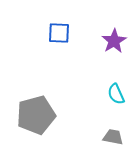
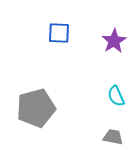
cyan semicircle: moved 2 px down
gray pentagon: moved 7 px up
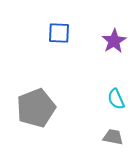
cyan semicircle: moved 3 px down
gray pentagon: rotated 6 degrees counterclockwise
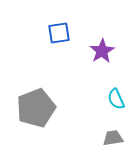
blue square: rotated 10 degrees counterclockwise
purple star: moved 12 px left, 10 px down
gray trapezoid: moved 1 px down; rotated 20 degrees counterclockwise
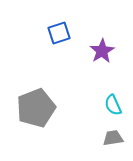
blue square: rotated 10 degrees counterclockwise
cyan semicircle: moved 3 px left, 6 px down
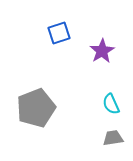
cyan semicircle: moved 2 px left, 1 px up
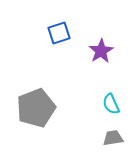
purple star: moved 1 px left
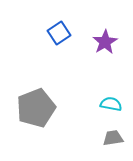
blue square: rotated 15 degrees counterclockwise
purple star: moved 4 px right, 9 px up
cyan semicircle: rotated 125 degrees clockwise
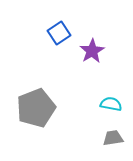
purple star: moved 13 px left, 9 px down
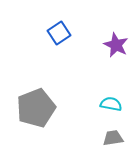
purple star: moved 24 px right, 6 px up; rotated 15 degrees counterclockwise
